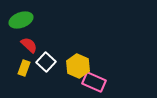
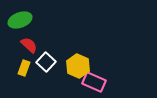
green ellipse: moved 1 px left
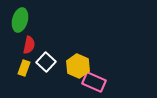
green ellipse: rotated 55 degrees counterclockwise
red semicircle: rotated 60 degrees clockwise
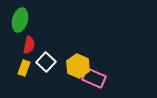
pink rectangle: moved 4 px up
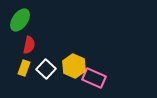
green ellipse: rotated 20 degrees clockwise
white square: moved 7 px down
yellow hexagon: moved 4 px left
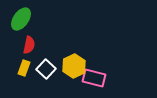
green ellipse: moved 1 px right, 1 px up
yellow hexagon: rotated 10 degrees clockwise
pink rectangle: rotated 10 degrees counterclockwise
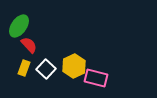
green ellipse: moved 2 px left, 7 px down
red semicircle: rotated 54 degrees counterclockwise
pink rectangle: moved 2 px right
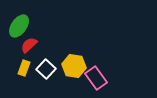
red semicircle: rotated 90 degrees counterclockwise
yellow hexagon: rotated 25 degrees counterclockwise
pink rectangle: rotated 40 degrees clockwise
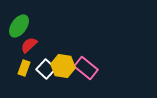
yellow hexagon: moved 11 px left
pink rectangle: moved 10 px left, 10 px up; rotated 15 degrees counterclockwise
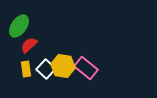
yellow rectangle: moved 2 px right, 1 px down; rotated 28 degrees counterclockwise
